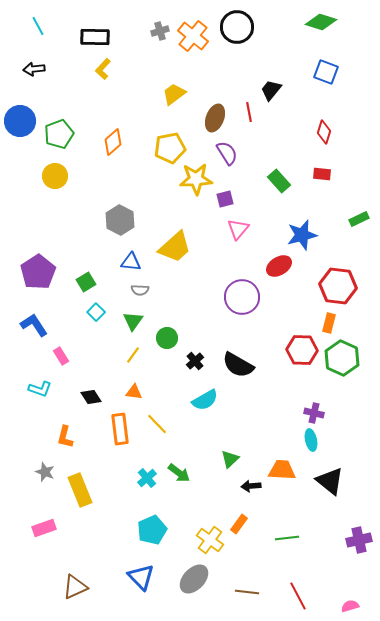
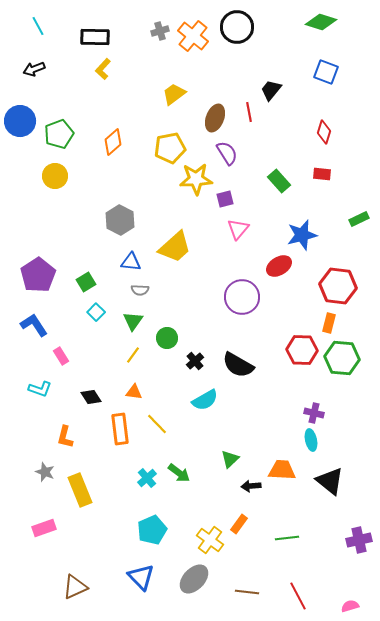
black arrow at (34, 69): rotated 15 degrees counterclockwise
purple pentagon at (38, 272): moved 3 px down
green hexagon at (342, 358): rotated 20 degrees counterclockwise
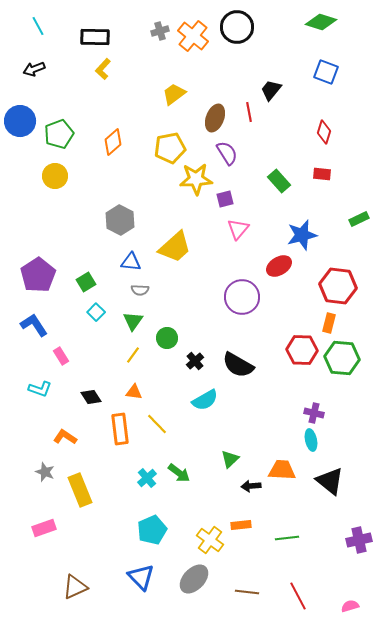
orange L-shape at (65, 437): rotated 110 degrees clockwise
orange rectangle at (239, 524): moved 2 px right, 1 px down; rotated 48 degrees clockwise
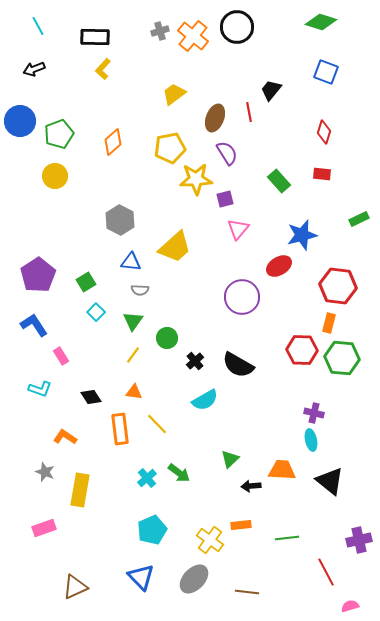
yellow rectangle at (80, 490): rotated 32 degrees clockwise
red line at (298, 596): moved 28 px right, 24 px up
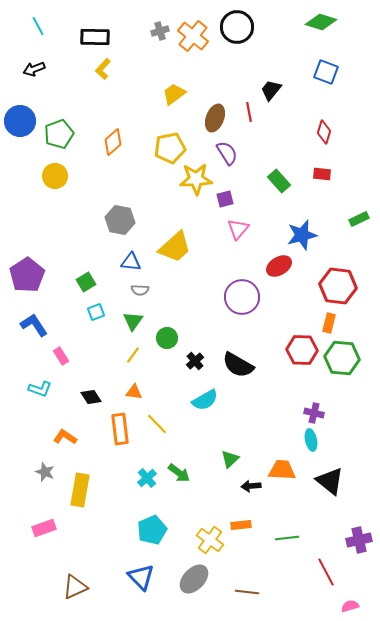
gray hexagon at (120, 220): rotated 16 degrees counterclockwise
purple pentagon at (38, 275): moved 11 px left
cyan square at (96, 312): rotated 24 degrees clockwise
